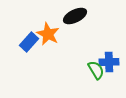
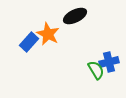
blue cross: rotated 12 degrees counterclockwise
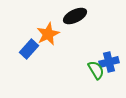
orange star: rotated 20 degrees clockwise
blue rectangle: moved 7 px down
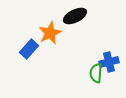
orange star: moved 2 px right, 1 px up
green semicircle: moved 3 px down; rotated 144 degrees counterclockwise
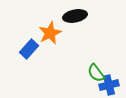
black ellipse: rotated 15 degrees clockwise
blue cross: moved 23 px down
green semicircle: rotated 42 degrees counterclockwise
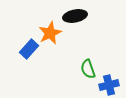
green semicircle: moved 8 px left, 4 px up; rotated 18 degrees clockwise
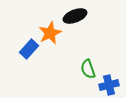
black ellipse: rotated 10 degrees counterclockwise
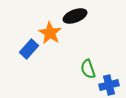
orange star: rotated 15 degrees counterclockwise
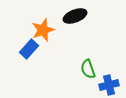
orange star: moved 7 px left, 3 px up; rotated 20 degrees clockwise
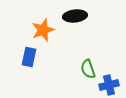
black ellipse: rotated 15 degrees clockwise
blue rectangle: moved 8 px down; rotated 30 degrees counterclockwise
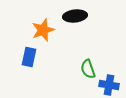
blue cross: rotated 24 degrees clockwise
